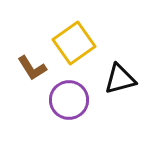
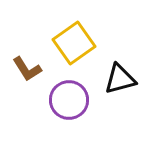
brown L-shape: moved 5 px left, 1 px down
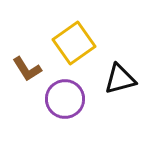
purple circle: moved 4 px left, 1 px up
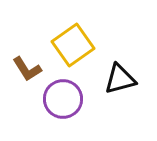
yellow square: moved 1 px left, 2 px down
purple circle: moved 2 px left
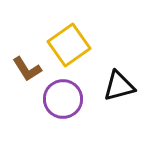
yellow square: moved 4 px left
black triangle: moved 1 px left, 7 px down
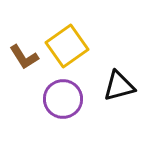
yellow square: moved 2 px left, 1 px down
brown L-shape: moved 3 px left, 12 px up
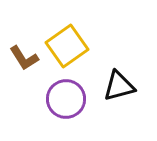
brown L-shape: moved 1 px down
purple circle: moved 3 px right
